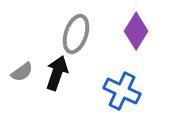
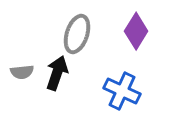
gray ellipse: moved 1 px right
gray semicircle: rotated 30 degrees clockwise
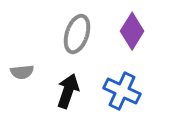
purple diamond: moved 4 px left
black arrow: moved 11 px right, 18 px down
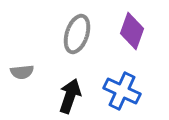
purple diamond: rotated 12 degrees counterclockwise
black arrow: moved 2 px right, 5 px down
